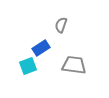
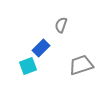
blue rectangle: rotated 12 degrees counterclockwise
gray trapezoid: moved 7 px right; rotated 25 degrees counterclockwise
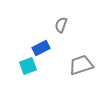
blue rectangle: rotated 18 degrees clockwise
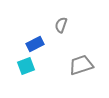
blue rectangle: moved 6 px left, 4 px up
cyan square: moved 2 px left
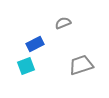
gray semicircle: moved 2 px right, 2 px up; rotated 49 degrees clockwise
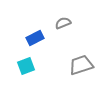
blue rectangle: moved 6 px up
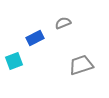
cyan square: moved 12 px left, 5 px up
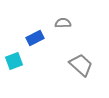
gray semicircle: rotated 21 degrees clockwise
gray trapezoid: rotated 60 degrees clockwise
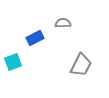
cyan square: moved 1 px left, 1 px down
gray trapezoid: rotated 75 degrees clockwise
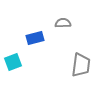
blue rectangle: rotated 12 degrees clockwise
gray trapezoid: rotated 20 degrees counterclockwise
